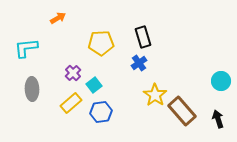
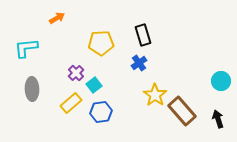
orange arrow: moved 1 px left
black rectangle: moved 2 px up
purple cross: moved 3 px right
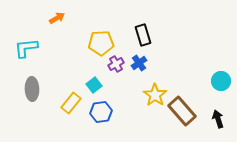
purple cross: moved 40 px right, 9 px up; rotated 14 degrees clockwise
yellow rectangle: rotated 10 degrees counterclockwise
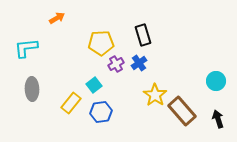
cyan circle: moved 5 px left
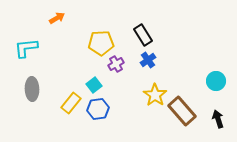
black rectangle: rotated 15 degrees counterclockwise
blue cross: moved 9 px right, 3 px up
blue hexagon: moved 3 px left, 3 px up
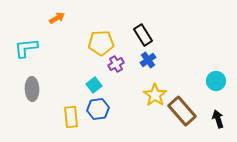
yellow rectangle: moved 14 px down; rotated 45 degrees counterclockwise
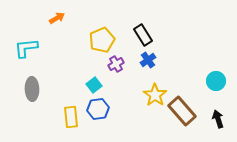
yellow pentagon: moved 1 px right, 3 px up; rotated 20 degrees counterclockwise
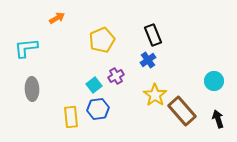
black rectangle: moved 10 px right; rotated 10 degrees clockwise
purple cross: moved 12 px down
cyan circle: moved 2 px left
